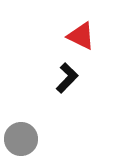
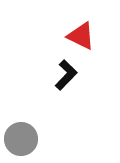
black L-shape: moved 1 px left, 3 px up
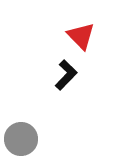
red triangle: rotated 20 degrees clockwise
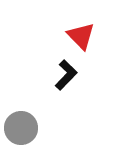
gray circle: moved 11 px up
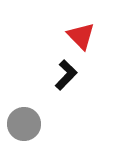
gray circle: moved 3 px right, 4 px up
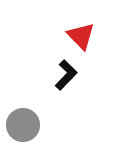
gray circle: moved 1 px left, 1 px down
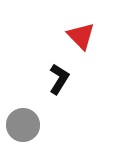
black L-shape: moved 7 px left, 4 px down; rotated 12 degrees counterclockwise
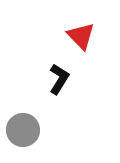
gray circle: moved 5 px down
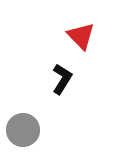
black L-shape: moved 3 px right
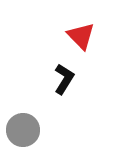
black L-shape: moved 2 px right
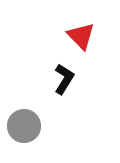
gray circle: moved 1 px right, 4 px up
